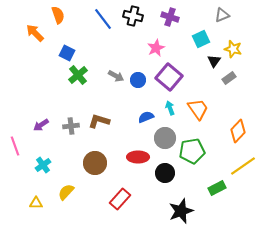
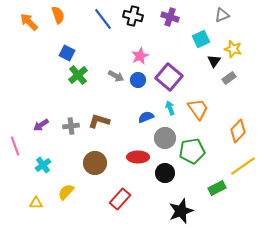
orange arrow: moved 6 px left, 11 px up
pink star: moved 16 px left, 8 px down
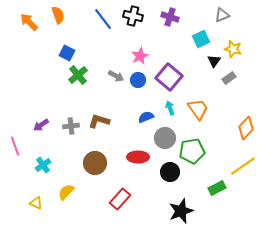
orange diamond: moved 8 px right, 3 px up
black circle: moved 5 px right, 1 px up
yellow triangle: rotated 24 degrees clockwise
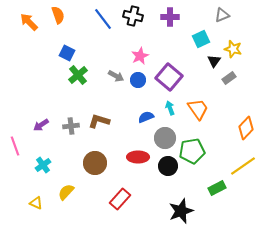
purple cross: rotated 18 degrees counterclockwise
black circle: moved 2 px left, 6 px up
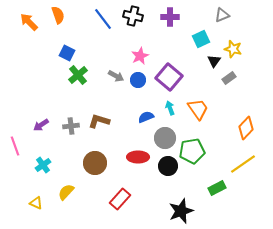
yellow line: moved 2 px up
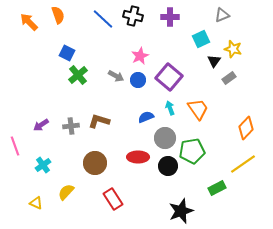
blue line: rotated 10 degrees counterclockwise
red rectangle: moved 7 px left; rotated 75 degrees counterclockwise
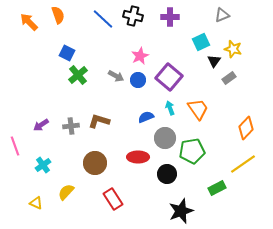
cyan square: moved 3 px down
black circle: moved 1 px left, 8 px down
